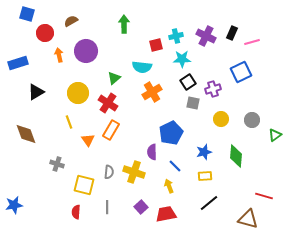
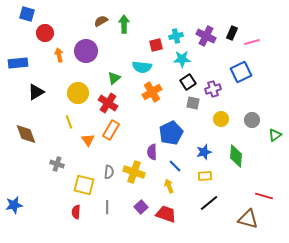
brown semicircle at (71, 21): moved 30 px right
blue rectangle at (18, 63): rotated 12 degrees clockwise
red trapezoid at (166, 214): rotated 30 degrees clockwise
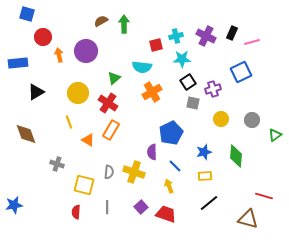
red circle at (45, 33): moved 2 px left, 4 px down
orange triangle at (88, 140): rotated 24 degrees counterclockwise
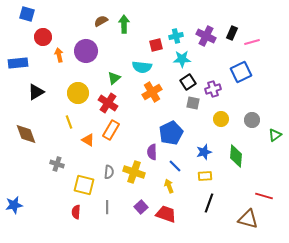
black line at (209, 203): rotated 30 degrees counterclockwise
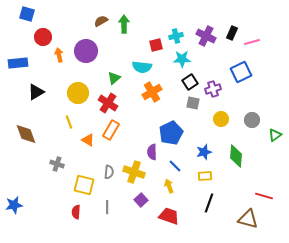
black square at (188, 82): moved 2 px right
purple square at (141, 207): moved 7 px up
red trapezoid at (166, 214): moved 3 px right, 2 px down
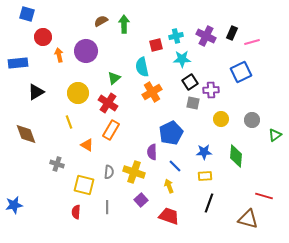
cyan semicircle at (142, 67): rotated 72 degrees clockwise
purple cross at (213, 89): moved 2 px left, 1 px down; rotated 14 degrees clockwise
orange triangle at (88, 140): moved 1 px left, 5 px down
blue star at (204, 152): rotated 14 degrees clockwise
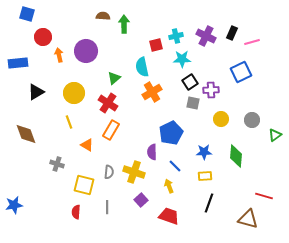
brown semicircle at (101, 21): moved 2 px right, 5 px up; rotated 32 degrees clockwise
yellow circle at (78, 93): moved 4 px left
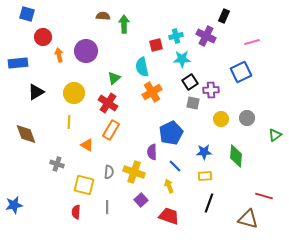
black rectangle at (232, 33): moved 8 px left, 17 px up
gray circle at (252, 120): moved 5 px left, 2 px up
yellow line at (69, 122): rotated 24 degrees clockwise
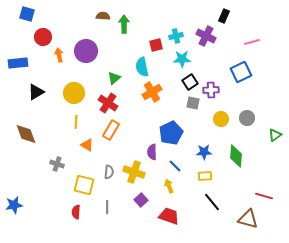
yellow line at (69, 122): moved 7 px right
black line at (209, 203): moved 3 px right, 1 px up; rotated 60 degrees counterclockwise
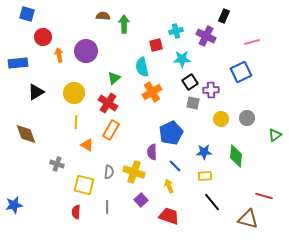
cyan cross at (176, 36): moved 5 px up
